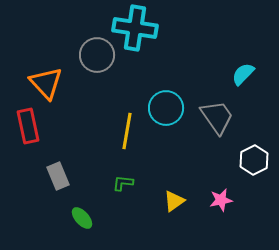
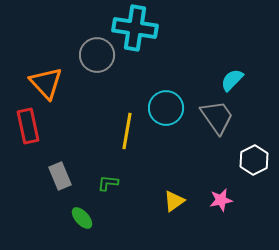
cyan semicircle: moved 11 px left, 6 px down
gray rectangle: moved 2 px right
green L-shape: moved 15 px left
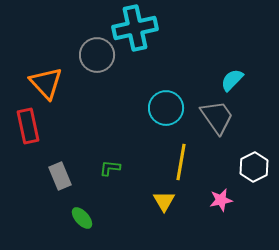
cyan cross: rotated 21 degrees counterclockwise
yellow line: moved 54 px right, 31 px down
white hexagon: moved 7 px down
green L-shape: moved 2 px right, 15 px up
yellow triangle: moved 10 px left; rotated 25 degrees counterclockwise
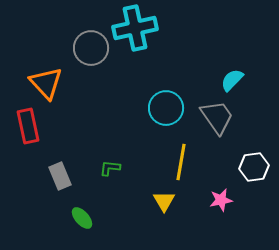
gray circle: moved 6 px left, 7 px up
white hexagon: rotated 20 degrees clockwise
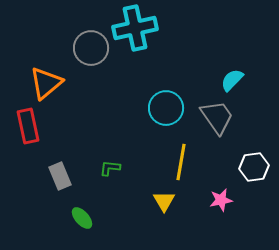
orange triangle: rotated 33 degrees clockwise
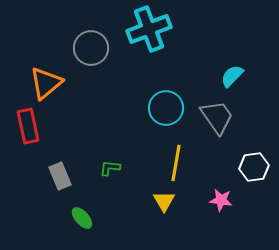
cyan cross: moved 14 px right, 1 px down; rotated 9 degrees counterclockwise
cyan semicircle: moved 4 px up
yellow line: moved 5 px left, 1 px down
pink star: rotated 20 degrees clockwise
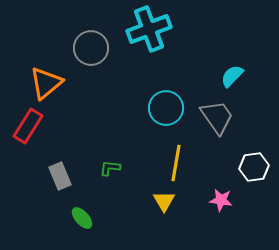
red rectangle: rotated 44 degrees clockwise
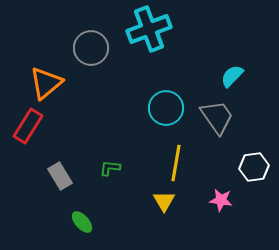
gray rectangle: rotated 8 degrees counterclockwise
green ellipse: moved 4 px down
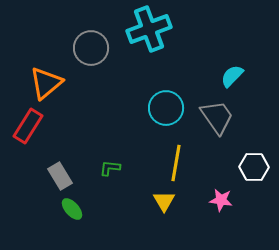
white hexagon: rotated 8 degrees clockwise
green ellipse: moved 10 px left, 13 px up
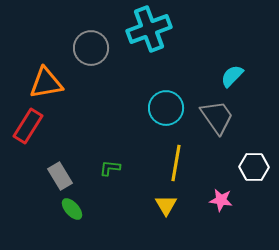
orange triangle: rotated 30 degrees clockwise
yellow triangle: moved 2 px right, 4 px down
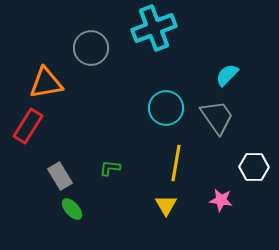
cyan cross: moved 5 px right, 1 px up
cyan semicircle: moved 5 px left, 1 px up
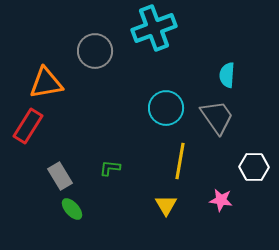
gray circle: moved 4 px right, 3 px down
cyan semicircle: rotated 40 degrees counterclockwise
yellow line: moved 4 px right, 2 px up
